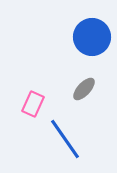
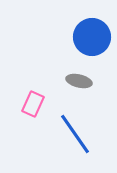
gray ellipse: moved 5 px left, 8 px up; rotated 60 degrees clockwise
blue line: moved 10 px right, 5 px up
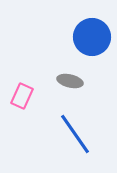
gray ellipse: moved 9 px left
pink rectangle: moved 11 px left, 8 px up
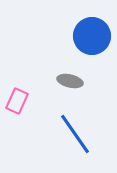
blue circle: moved 1 px up
pink rectangle: moved 5 px left, 5 px down
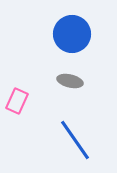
blue circle: moved 20 px left, 2 px up
blue line: moved 6 px down
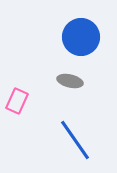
blue circle: moved 9 px right, 3 px down
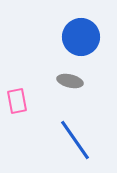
pink rectangle: rotated 35 degrees counterclockwise
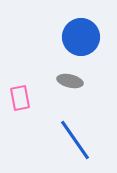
pink rectangle: moved 3 px right, 3 px up
